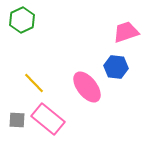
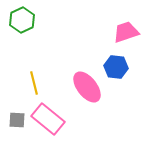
yellow line: rotated 30 degrees clockwise
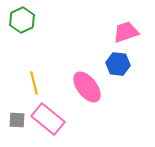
blue hexagon: moved 2 px right, 3 px up
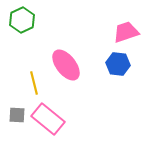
pink ellipse: moved 21 px left, 22 px up
gray square: moved 5 px up
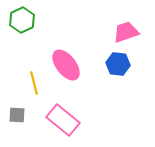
pink rectangle: moved 15 px right, 1 px down
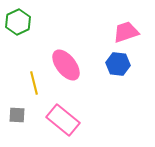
green hexagon: moved 4 px left, 2 px down
